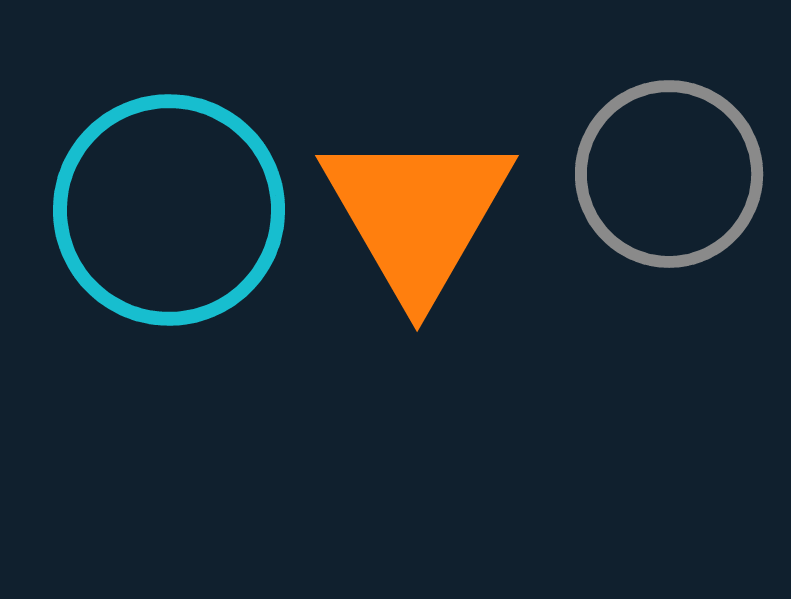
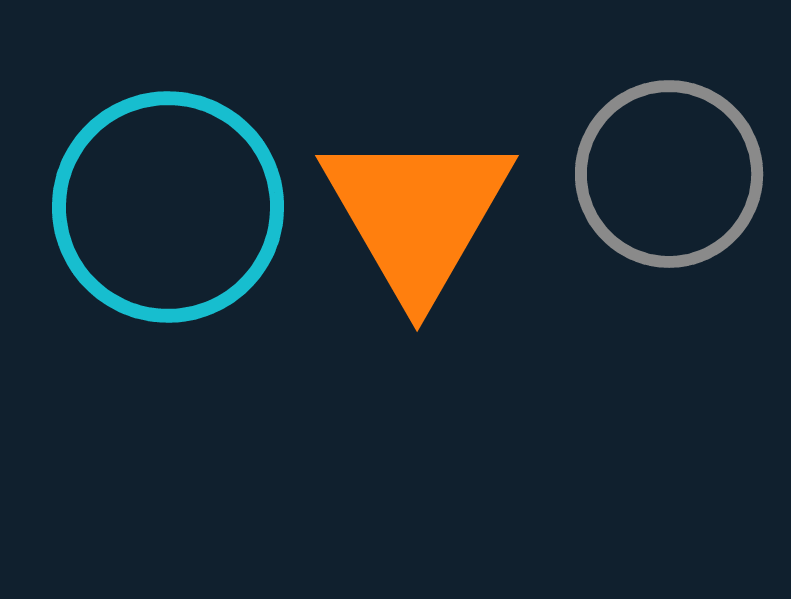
cyan circle: moved 1 px left, 3 px up
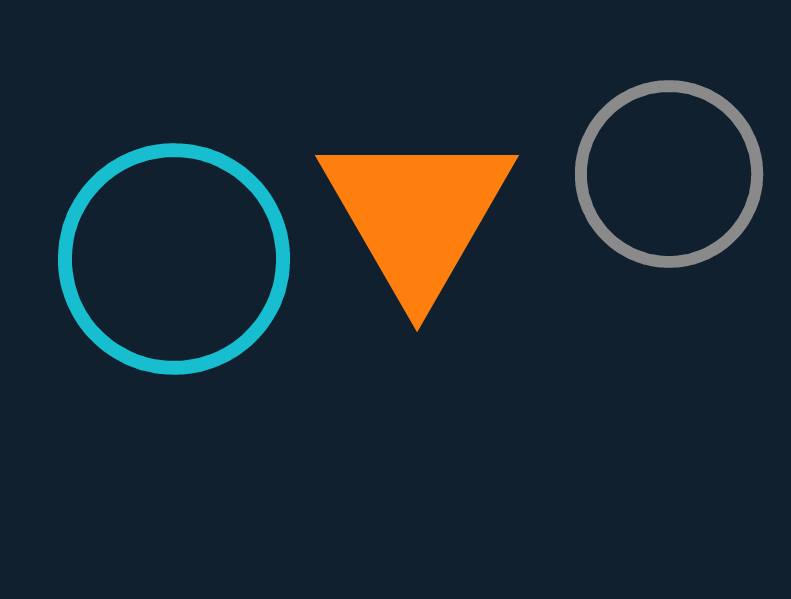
cyan circle: moved 6 px right, 52 px down
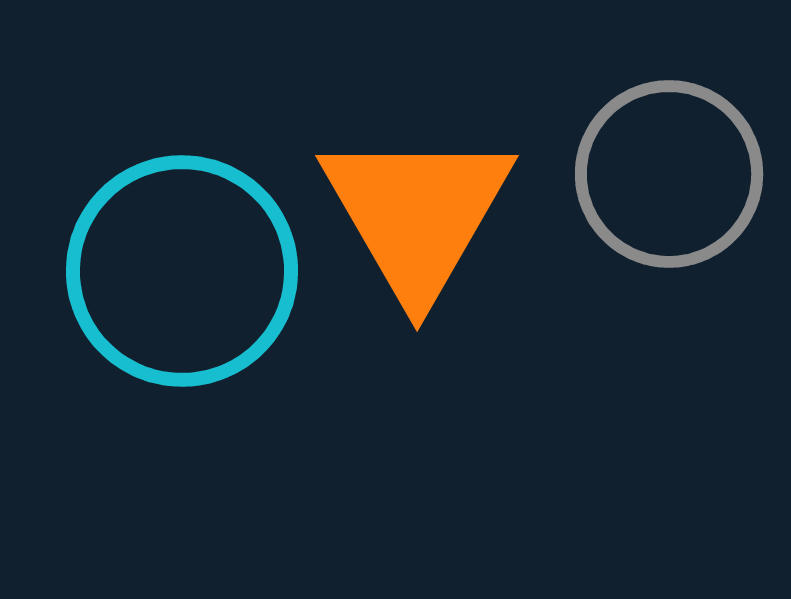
cyan circle: moved 8 px right, 12 px down
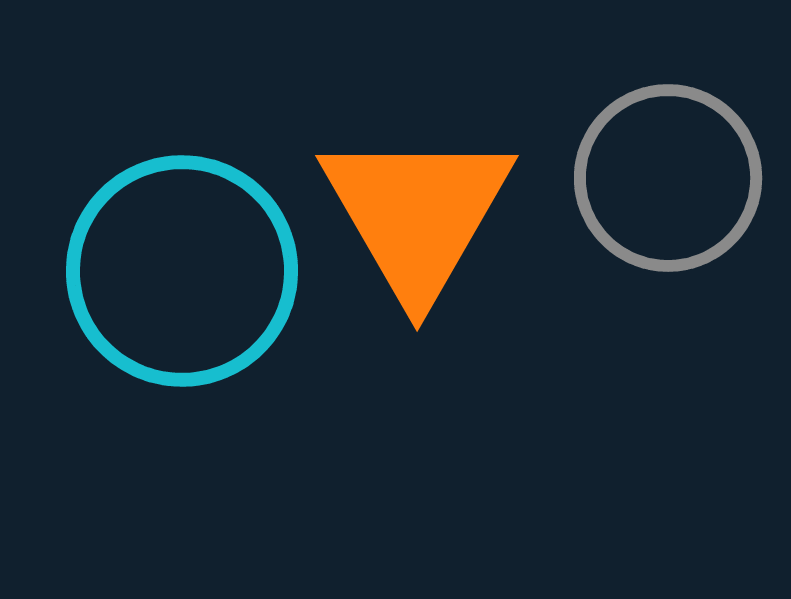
gray circle: moved 1 px left, 4 px down
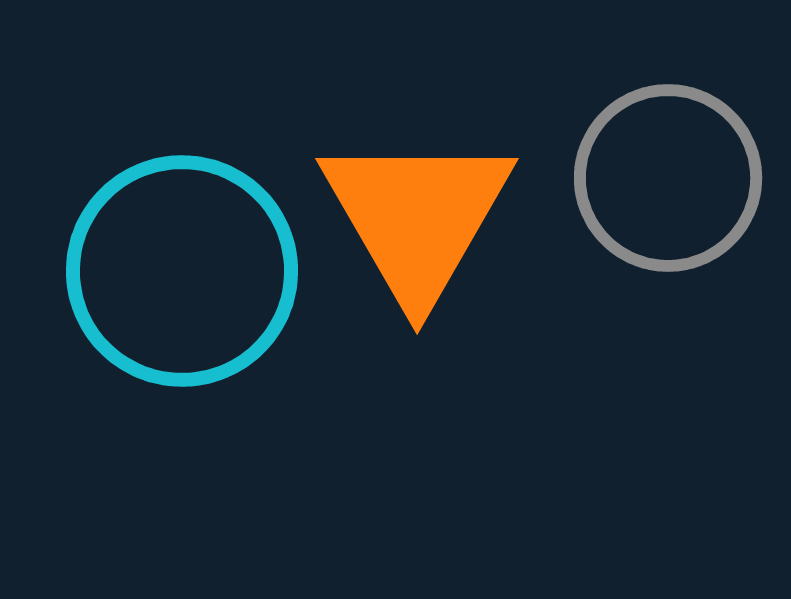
orange triangle: moved 3 px down
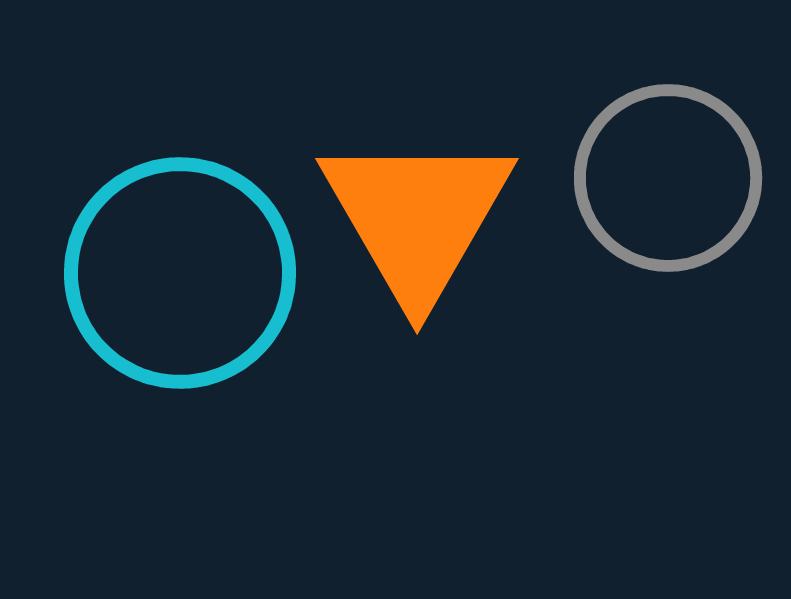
cyan circle: moved 2 px left, 2 px down
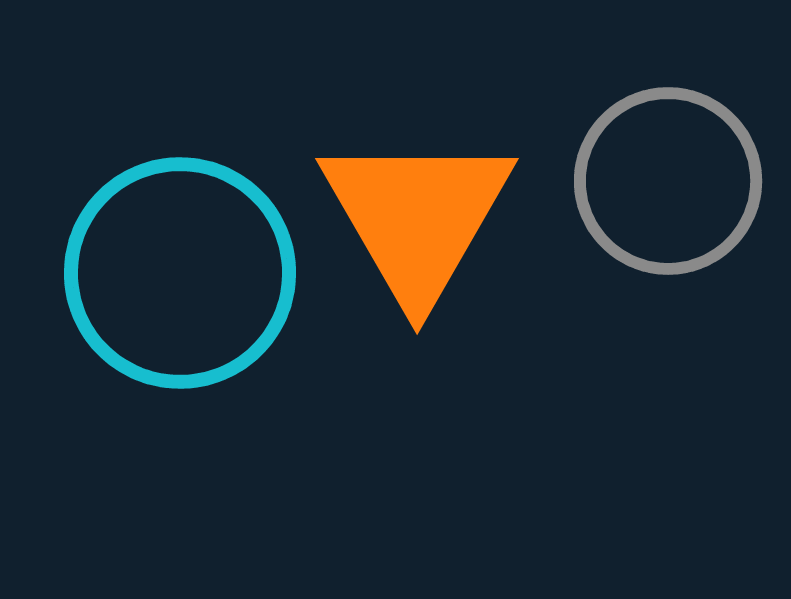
gray circle: moved 3 px down
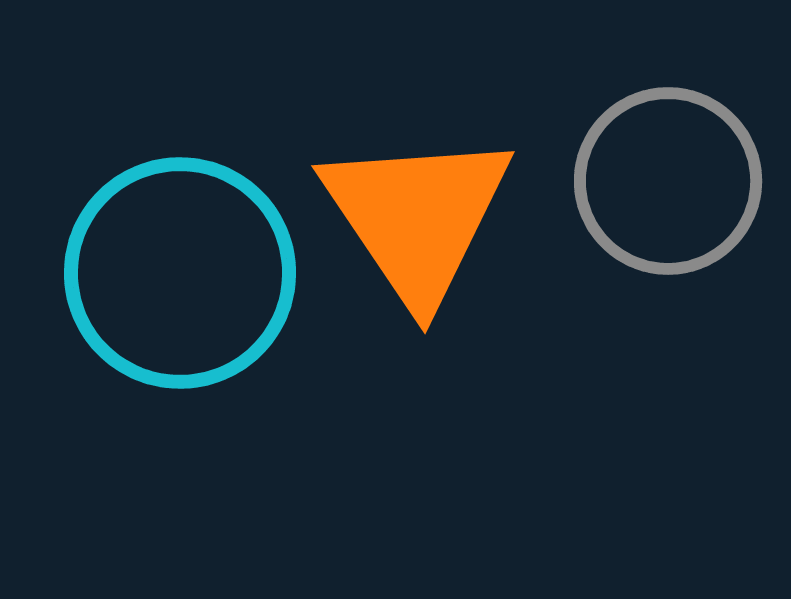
orange triangle: rotated 4 degrees counterclockwise
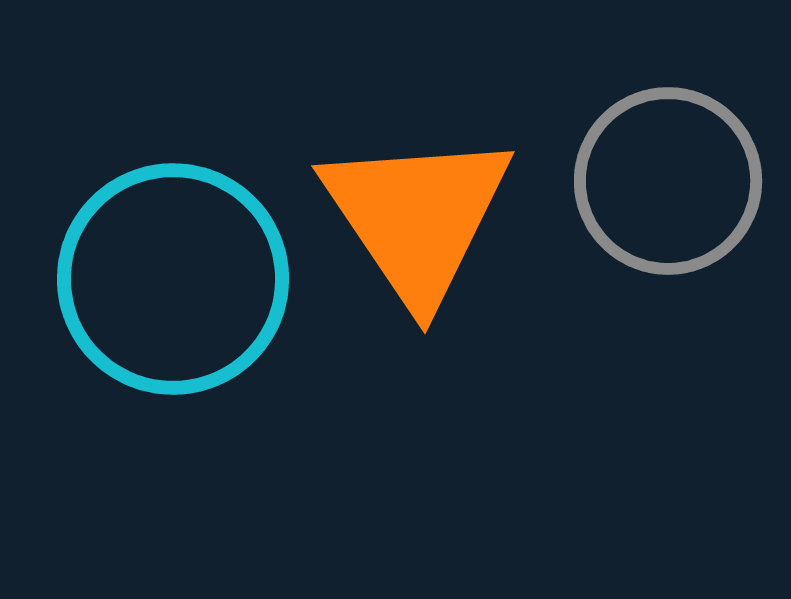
cyan circle: moved 7 px left, 6 px down
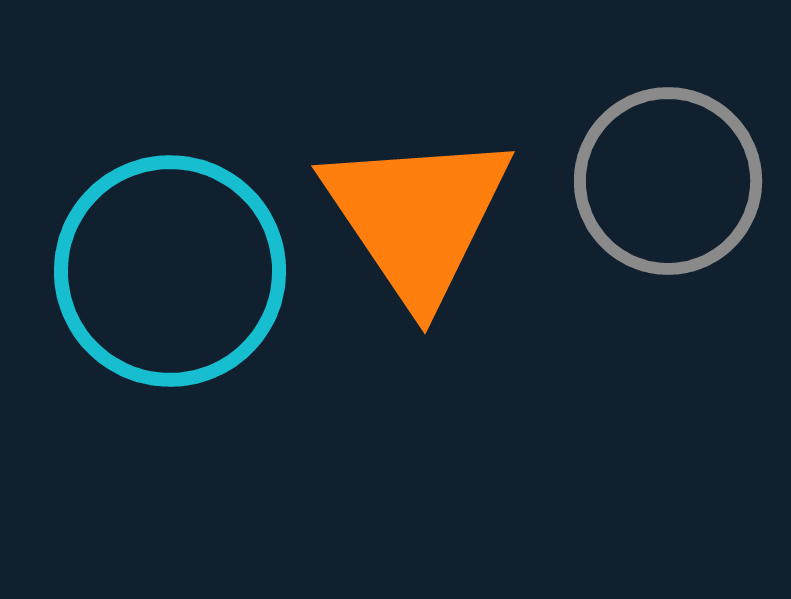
cyan circle: moved 3 px left, 8 px up
